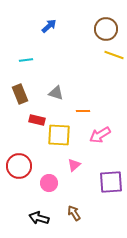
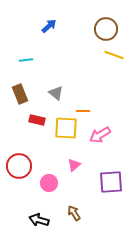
gray triangle: rotated 21 degrees clockwise
yellow square: moved 7 px right, 7 px up
black arrow: moved 2 px down
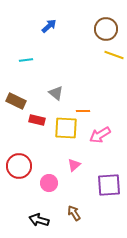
brown rectangle: moved 4 px left, 7 px down; rotated 42 degrees counterclockwise
purple square: moved 2 px left, 3 px down
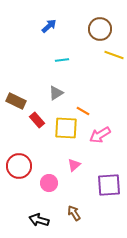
brown circle: moved 6 px left
cyan line: moved 36 px right
gray triangle: rotated 49 degrees clockwise
orange line: rotated 32 degrees clockwise
red rectangle: rotated 35 degrees clockwise
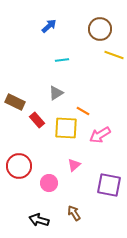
brown rectangle: moved 1 px left, 1 px down
purple square: rotated 15 degrees clockwise
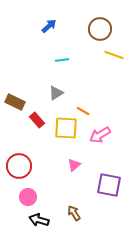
pink circle: moved 21 px left, 14 px down
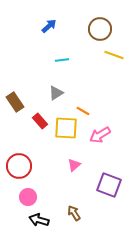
brown rectangle: rotated 30 degrees clockwise
red rectangle: moved 3 px right, 1 px down
purple square: rotated 10 degrees clockwise
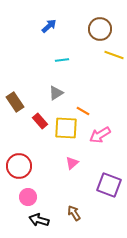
pink triangle: moved 2 px left, 2 px up
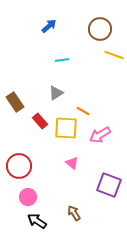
pink triangle: rotated 40 degrees counterclockwise
black arrow: moved 2 px left, 1 px down; rotated 18 degrees clockwise
